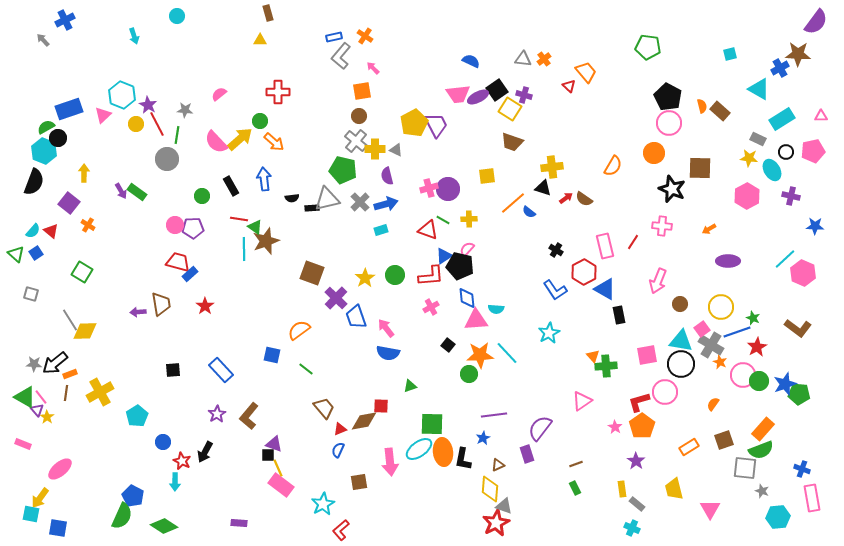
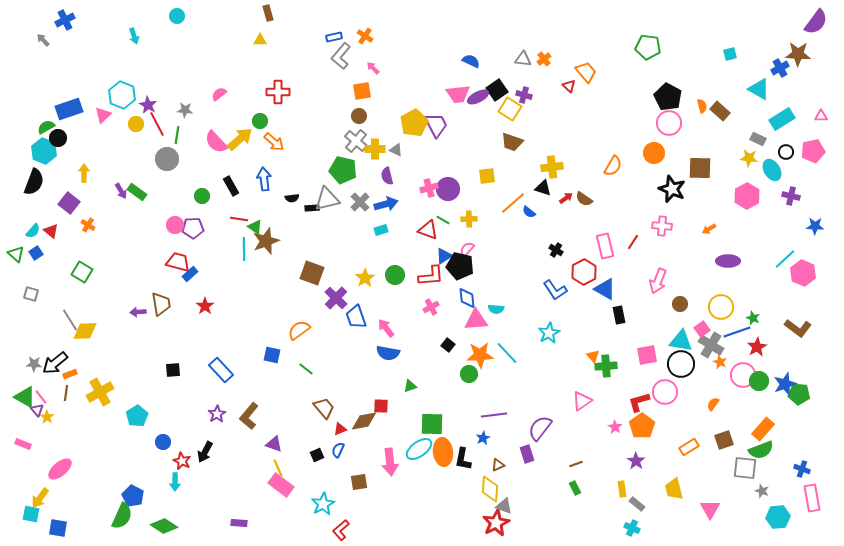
black square at (268, 455): moved 49 px right; rotated 24 degrees counterclockwise
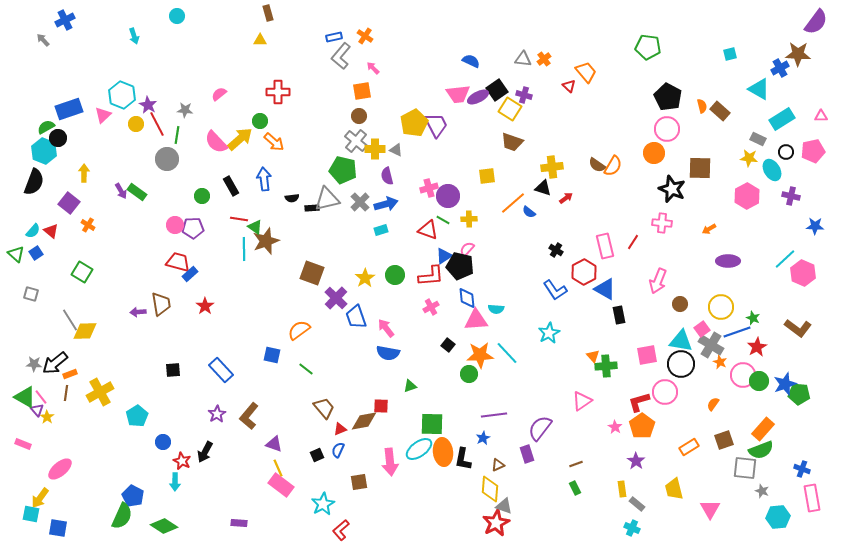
pink circle at (669, 123): moved 2 px left, 6 px down
purple circle at (448, 189): moved 7 px down
brown semicircle at (584, 199): moved 13 px right, 34 px up
pink cross at (662, 226): moved 3 px up
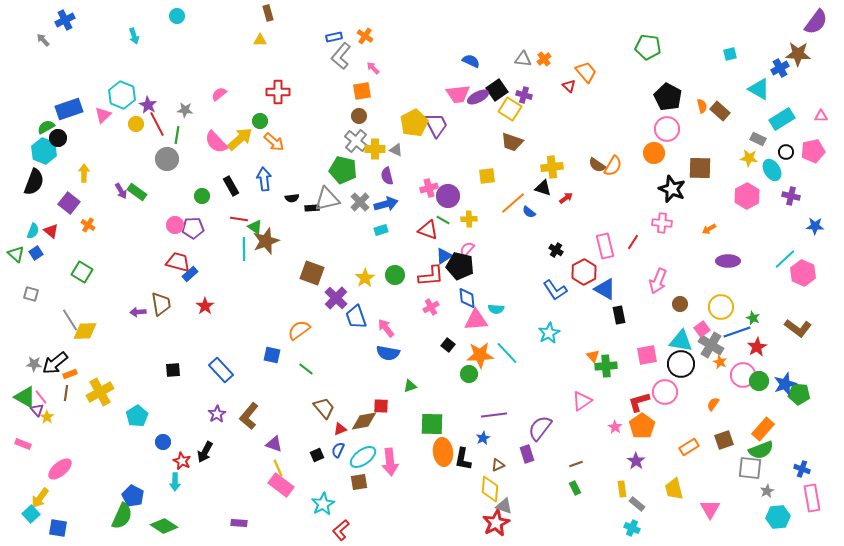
cyan semicircle at (33, 231): rotated 21 degrees counterclockwise
cyan ellipse at (419, 449): moved 56 px left, 8 px down
gray square at (745, 468): moved 5 px right
gray star at (762, 491): moved 5 px right; rotated 24 degrees clockwise
cyan square at (31, 514): rotated 36 degrees clockwise
